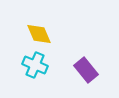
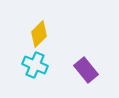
yellow diamond: rotated 68 degrees clockwise
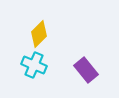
cyan cross: moved 1 px left
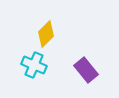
yellow diamond: moved 7 px right
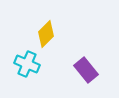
cyan cross: moved 7 px left, 1 px up
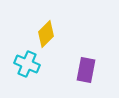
purple rectangle: rotated 50 degrees clockwise
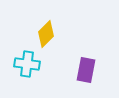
cyan cross: rotated 15 degrees counterclockwise
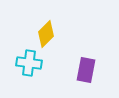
cyan cross: moved 2 px right, 1 px up
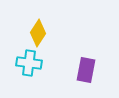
yellow diamond: moved 8 px left, 1 px up; rotated 12 degrees counterclockwise
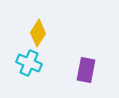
cyan cross: rotated 15 degrees clockwise
